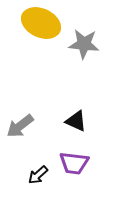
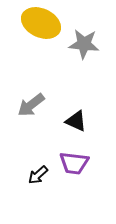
gray arrow: moved 11 px right, 21 px up
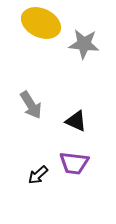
gray arrow: rotated 84 degrees counterclockwise
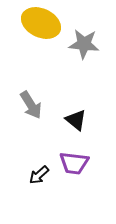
black triangle: moved 1 px up; rotated 15 degrees clockwise
black arrow: moved 1 px right
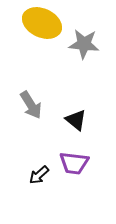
yellow ellipse: moved 1 px right
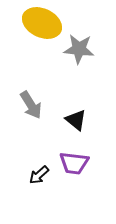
gray star: moved 5 px left, 5 px down
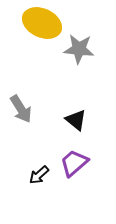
gray arrow: moved 10 px left, 4 px down
purple trapezoid: rotated 132 degrees clockwise
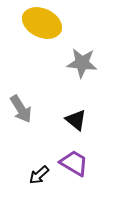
gray star: moved 3 px right, 14 px down
purple trapezoid: rotated 72 degrees clockwise
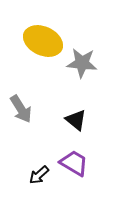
yellow ellipse: moved 1 px right, 18 px down
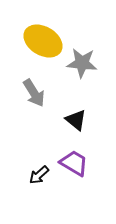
yellow ellipse: rotated 6 degrees clockwise
gray arrow: moved 13 px right, 16 px up
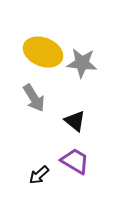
yellow ellipse: moved 11 px down; rotated 9 degrees counterclockwise
gray arrow: moved 5 px down
black triangle: moved 1 px left, 1 px down
purple trapezoid: moved 1 px right, 2 px up
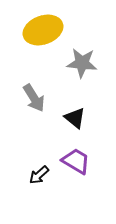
yellow ellipse: moved 22 px up; rotated 42 degrees counterclockwise
black triangle: moved 3 px up
purple trapezoid: moved 1 px right
